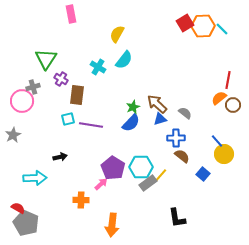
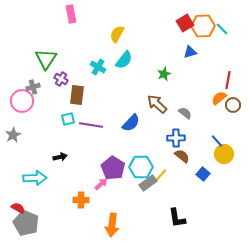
green star: moved 31 px right, 33 px up
blue triangle: moved 30 px right, 67 px up
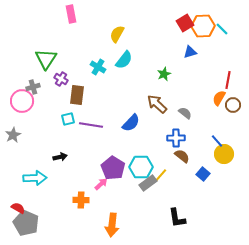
orange semicircle: rotated 21 degrees counterclockwise
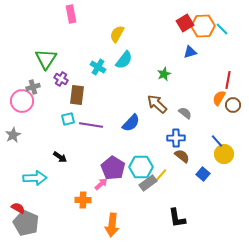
black arrow: rotated 48 degrees clockwise
orange cross: moved 2 px right
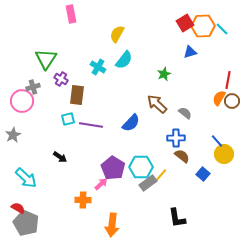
brown circle: moved 1 px left, 4 px up
cyan arrow: moved 9 px left; rotated 45 degrees clockwise
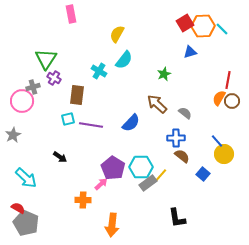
cyan cross: moved 1 px right, 4 px down
purple cross: moved 7 px left, 1 px up
